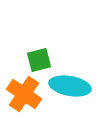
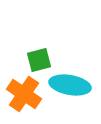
cyan ellipse: moved 1 px up
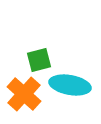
orange cross: rotated 8 degrees clockwise
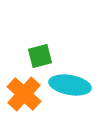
green square: moved 1 px right, 4 px up
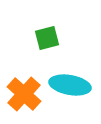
green square: moved 7 px right, 18 px up
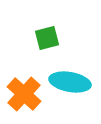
cyan ellipse: moved 3 px up
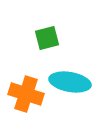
orange cross: moved 2 px right; rotated 24 degrees counterclockwise
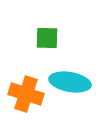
green square: rotated 15 degrees clockwise
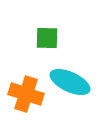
cyan ellipse: rotated 15 degrees clockwise
